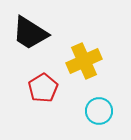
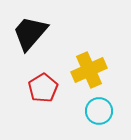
black trapezoid: rotated 99 degrees clockwise
yellow cross: moved 5 px right, 9 px down
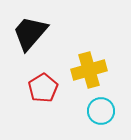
yellow cross: rotated 8 degrees clockwise
cyan circle: moved 2 px right
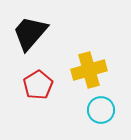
red pentagon: moved 5 px left, 3 px up
cyan circle: moved 1 px up
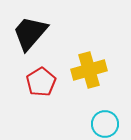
red pentagon: moved 3 px right, 3 px up
cyan circle: moved 4 px right, 14 px down
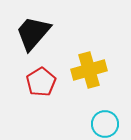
black trapezoid: moved 3 px right
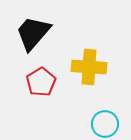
yellow cross: moved 3 px up; rotated 20 degrees clockwise
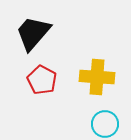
yellow cross: moved 8 px right, 10 px down
red pentagon: moved 1 px right, 2 px up; rotated 12 degrees counterclockwise
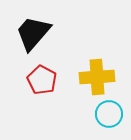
yellow cross: rotated 8 degrees counterclockwise
cyan circle: moved 4 px right, 10 px up
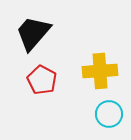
yellow cross: moved 3 px right, 6 px up
